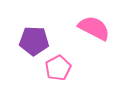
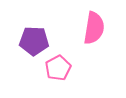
pink semicircle: rotated 72 degrees clockwise
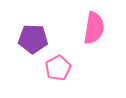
purple pentagon: moved 1 px left, 2 px up
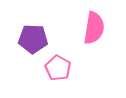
pink pentagon: rotated 15 degrees counterclockwise
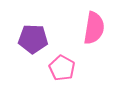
pink pentagon: moved 4 px right
